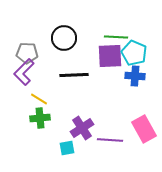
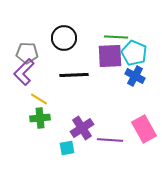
blue cross: rotated 24 degrees clockwise
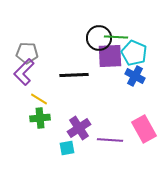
black circle: moved 35 px right
purple cross: moved 3 px left
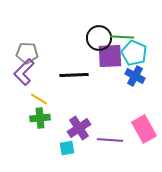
green line: moved 6 px right
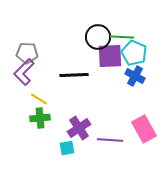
black circle: moved 1 px left, 1 px up
